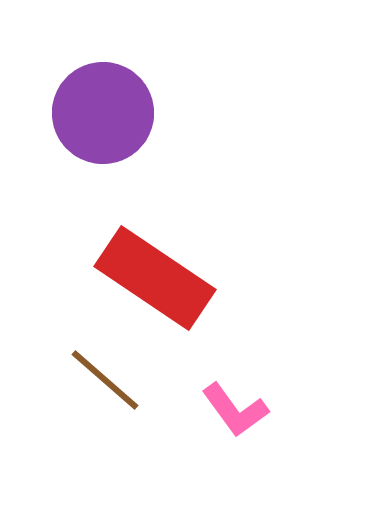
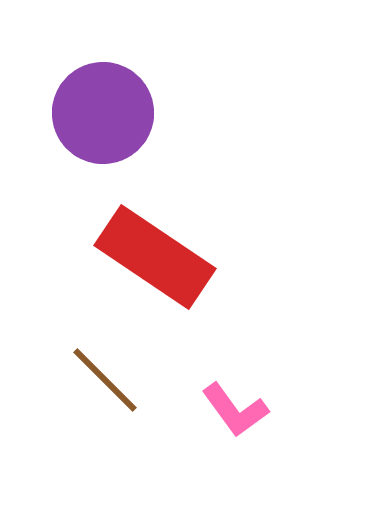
red rectangle: moved 21 px up
brown line: rotated 4 degrees clockwise
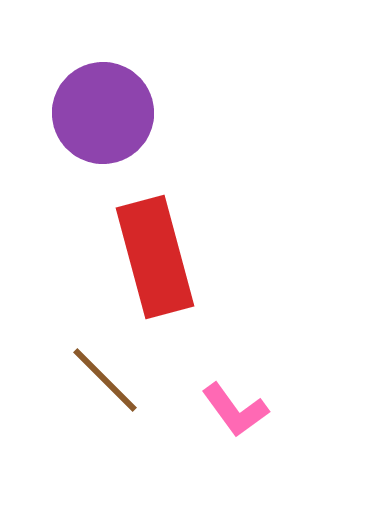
red rectangle: rotated 41 degrees clockwise
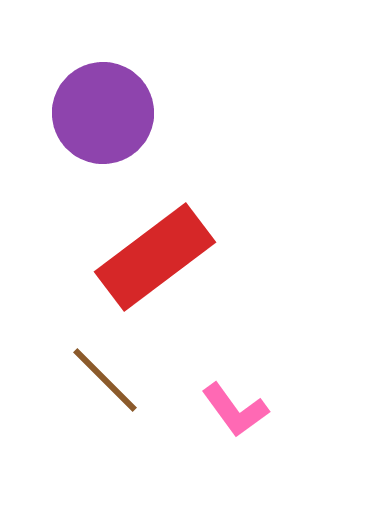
red rectangle: rotated 68 degrees clockwise
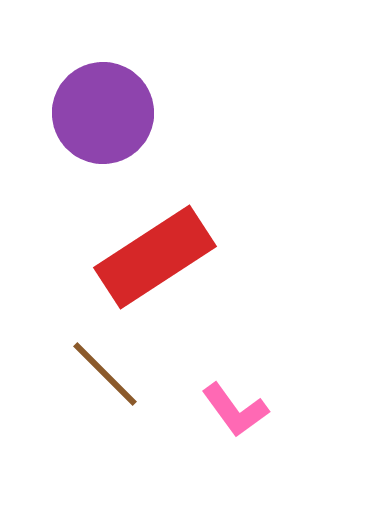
red rectangle: rotated 4 degrees clockwise
brown line: moved 6 px up
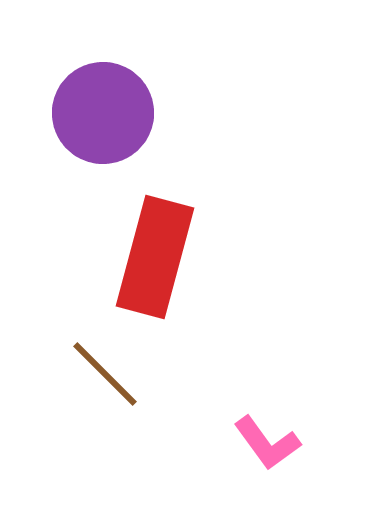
red rectangle: rotated 42 degrees counterclockwise
pink L-shape: moved 32 px right, 33 px down
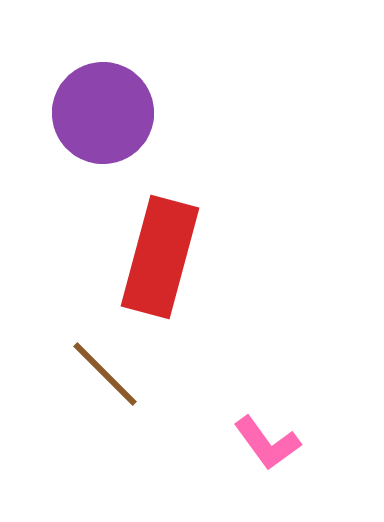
red rectangle: moved 5 px right
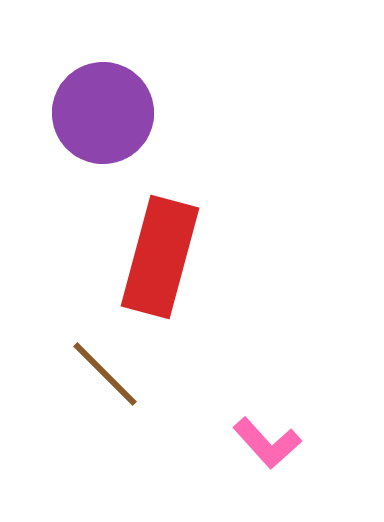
pink L-shape: rotated 6 degrees counterclockwise
